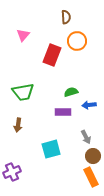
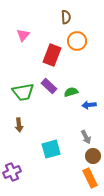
purple rectangle: moved 14 px left, 26 px up; rotated 42 degrees clockwise
brown arrow: moved 1 px right; rotated 16 degrees counterclockwise
orange rectangle: moved 1 px left, 1 px down
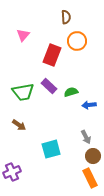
brown arrow: rotated 48 degrees counterclockwise
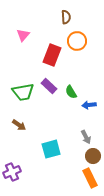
green semicircle: rotated 104 degrees counterclockwise
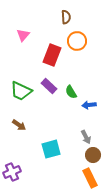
green trapezoid: moved 2 px left, 1 px up; rotated 35 degrees clockwise
brown circle: moved 1 px up
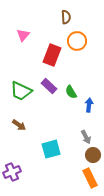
blue arrow: rotated 104 degrees clockwise
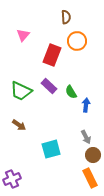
blue arrow: moved 3 px left
purple cross: moved 7 px down
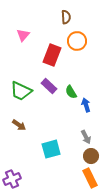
blue arrow: rotated 24 degrees counterclockwise
brown circle: moved 2 px left, 1 px down
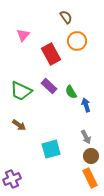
brown semicircle: rotated 32 degrees counterclockwise
red rectangle: moved 1 px left, 1 px up; rotated 50 degrees counterclockwise
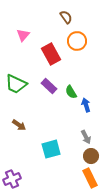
green trapezoid: moved 5 px left, 7 px up
